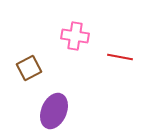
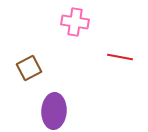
pink cross: moved 14 px up
purple ellipse: rotated 20 degrees counterclockwise
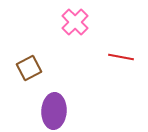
pink cross: rotated 36 degrees clockwise
red line: moved 1 px right
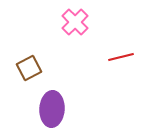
red line: rotated 25 degrees counterclockwise
purple ellipse: moved 2 px left, 2 px up
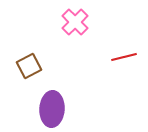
red line: moved 3 px right
brown square: moved 2 px up
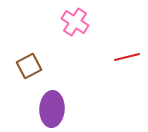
pink cross: rotated 12 degrees counterclockwise
red line: moved 3 px right
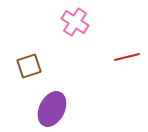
brown square: rotated 10 degrees clockwise
purple ellipse: rotated 24 degrees clockwise
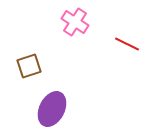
red line: moved 13 px up; rotated 40 degrees clockwise
